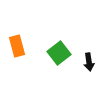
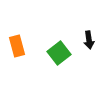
black arrow: moved 22 px up
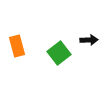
black arrow: rotated 84 degrees counterclockwise
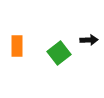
orange rectangle: rotated 15 degrees clockwise
